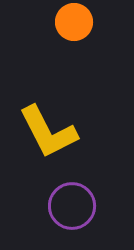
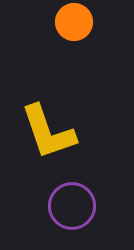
yellow L-shape: rotated 8 degrees clockwise
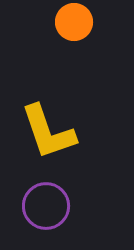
purple circle: moved 26 px left
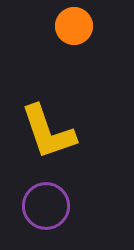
orange circle: moved 4 px down
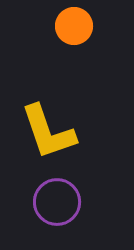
purple circle: moved 11 px right, 4 px up
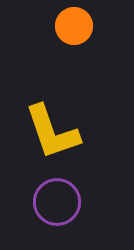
yellow L-shape: moved 4 px right
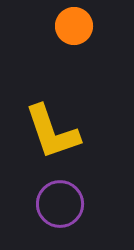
purple circle: moved 3 px right, 2 px down
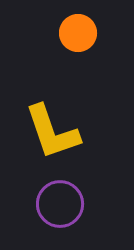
orange circle: moved 4 px right, 7 px down
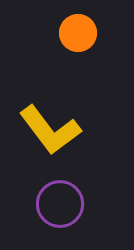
yellow L-shape: moved 2 px left, 2 px up; rotated 18 degrees counterclockwise
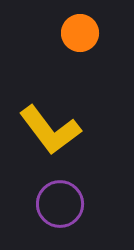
orange circle: moved 2 px right
